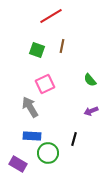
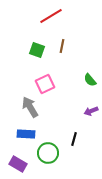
blue rectangle: moved 6 px left, 2 px up
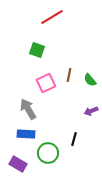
red line: moved 1 px right, 1 px down
brown line: moved 7 px right, 29 px down
pink square: moved 1 px right, 1 px up
gray arrow: moved 2 px left, 2 px down
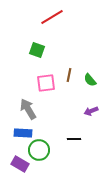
pink square: rotated 18 degrees clockwise
blue rectangle: moved 3 px left, 1 px up
black line: rotated 72 degrees clockwise
green circle: moved 9 px left, 3 px up
purple rectangle: moved 2 px right
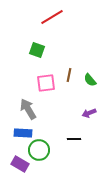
purple arrow: moved 2 px left, 2 px down
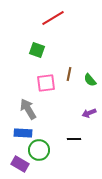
red line: moved 1 px right, 1 px down
brown line: moved 1 px up
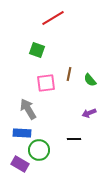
blue rectangle: moved 1 px left
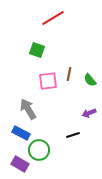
pink square: moved 2 px right, 2 px up
blue rectangle: moved 1 px left; rotated 24 degrees clockwise
black line: moved 1 px left, 4 px up; rotated 16 degrees counterclockwise
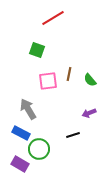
green circle: moved 1 px up
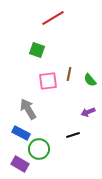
purple arrow: moved 1 px left, 1 px up
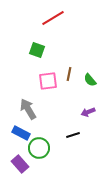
green circle: moved 1 px up
purple rectangle: rotated 18 degrees clockwise
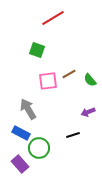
brown line: rotated 48 degrees clockwise
